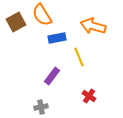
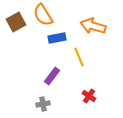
orange semicircle: moved 1 px right
gray cross: moved 2 px right, 3 px up
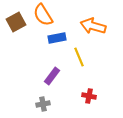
red cross: rotated 24 degrees counterclockwise
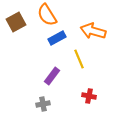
orange semicircle: moved 4 px right
orange arrow: moved 5 px down
blue rectangle: rotated 18 degrees counterclockwise
yellow line: moved 2 px down
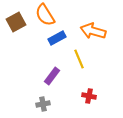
orange semicircle: moved 2 px left
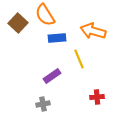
brown square: moved 2 px right, 1 px down; rotated 18 degrees counterclockwise
blue rectangle: rotated 24 degrees clockwise
purple rectangle: rotated 18 degrees clockwise
red cross: moved 8 px right, 1 px down; rotated 16 degrees counterclockwise
